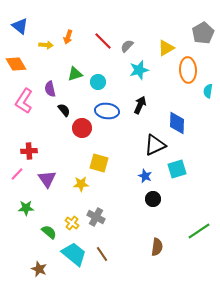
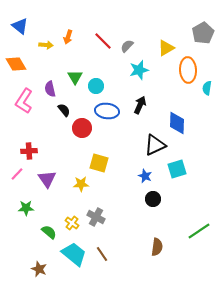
green triangle: moved 3 px down; rotated 42 degrees counterclockwise
cyan circle: moved 2 px left, 4 px down
cyan semicircle: moved 1 px left, 3 px up
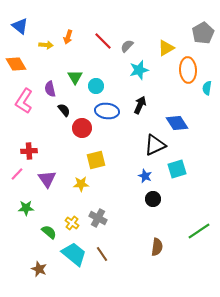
blue diamond: rotated 35 degrees counterclockwise
yellow square: moved 3 px left, 3 px up; rotated 30 degrees counterclockwise
gray cross: moved 2 px right, 1 px down
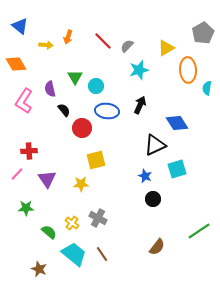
brown semicircle: rotated 30 degrees clockwise
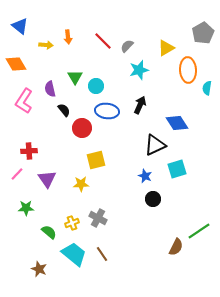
orange arrow: rotated 24 degrees counterclockwise
yellow cross: rotated 32 degrees clockwise
brown semicircle: moved 19 px right; rotated 12 degrees counterclockwise
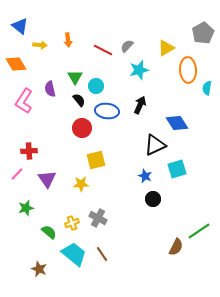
orange arrow: moved 3 px down
red line: moved 9 px down; rotated 18 degrees counterclockwise
yellow arrow: moved 6 px left
black semicircle: moved 15 px right, 10 px up
green star: rotated 14 degrees counterclockwise
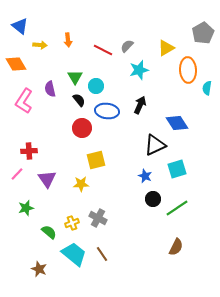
green line: moved 22 px left, 23 px up
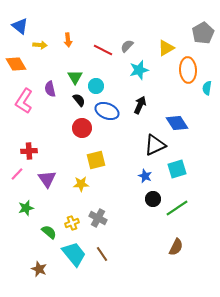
blue ellipse: rotated 15 degrees clockwise
cyan trapezoid: rotated 12 degrees clockwise
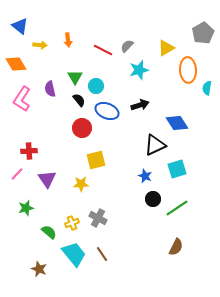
pink L-shape: moved 2 px left, 2 px up
black arrow: rotated 48 degrees clockwise
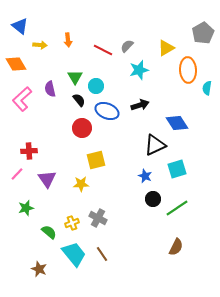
pink L-shape: rotated 15 degrees clockwise
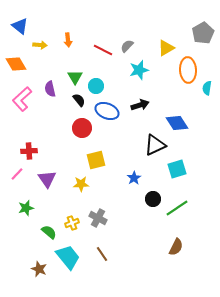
blue star: moved 11 px left, 2 px down; rotated 16 degrees clockwise
cyan trapezoid: moved 6 px left, 3 px down
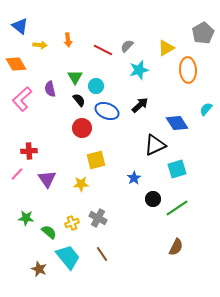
cyan semicircle: moved 1 px left, 21 px down; rotated 32 degrees clockwise
black arrow: rotated 24 degrees counterclockwise
green star: moved 10 px down; rotated 21 degrees clockwise
